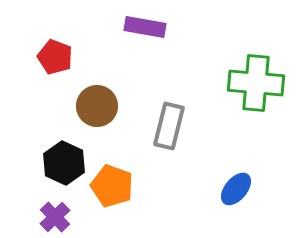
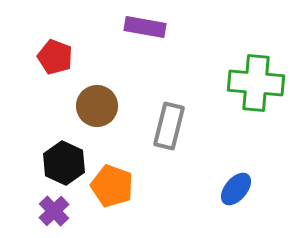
purple cross: moved 1 px left, 6 px up
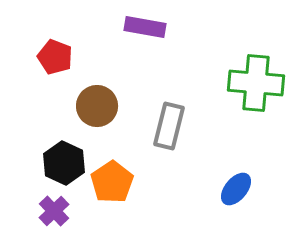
orange pentagon: moved 4 px up; rotated 18 degrees clockwise
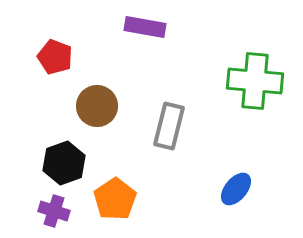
green cross: moved 1 px left, 2 px up
black hexagon: rotated 15 degrees clockwise
orange pentagon: moved 3 px right, 17 px down
purple cross: rotated 28 degrees counterclockwise
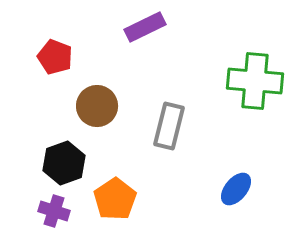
purple rectangle: rotated 36 degrees counterclockwise
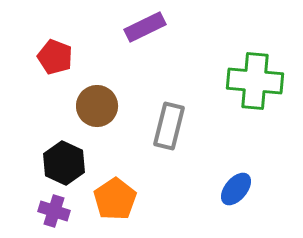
black hexagon: rotated 15 degrees counterclockwise
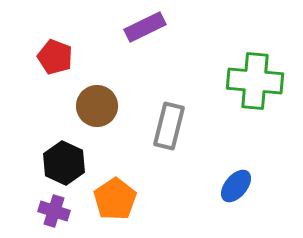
blue ellipse: moved 3 px up
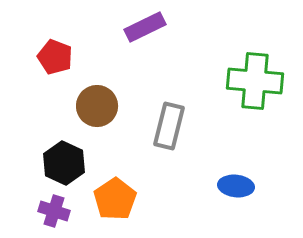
blue ellipse: rotated 56 degrees clockwise
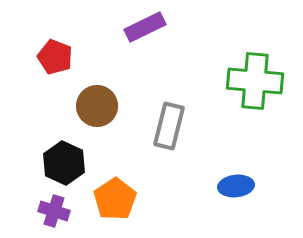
blue ellipse: rotated 12 degrees counterclockwise
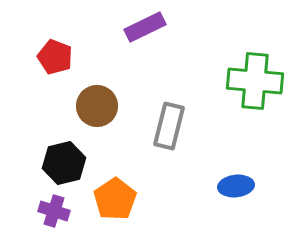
black hexagon: rotated 21 degrees clockwise
